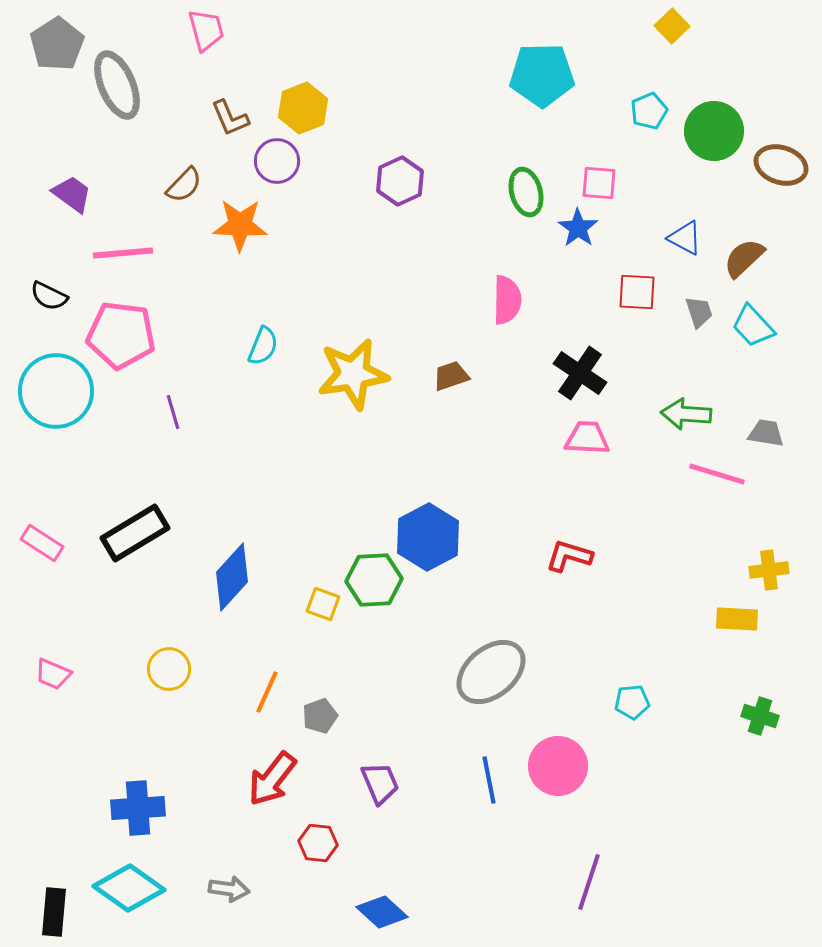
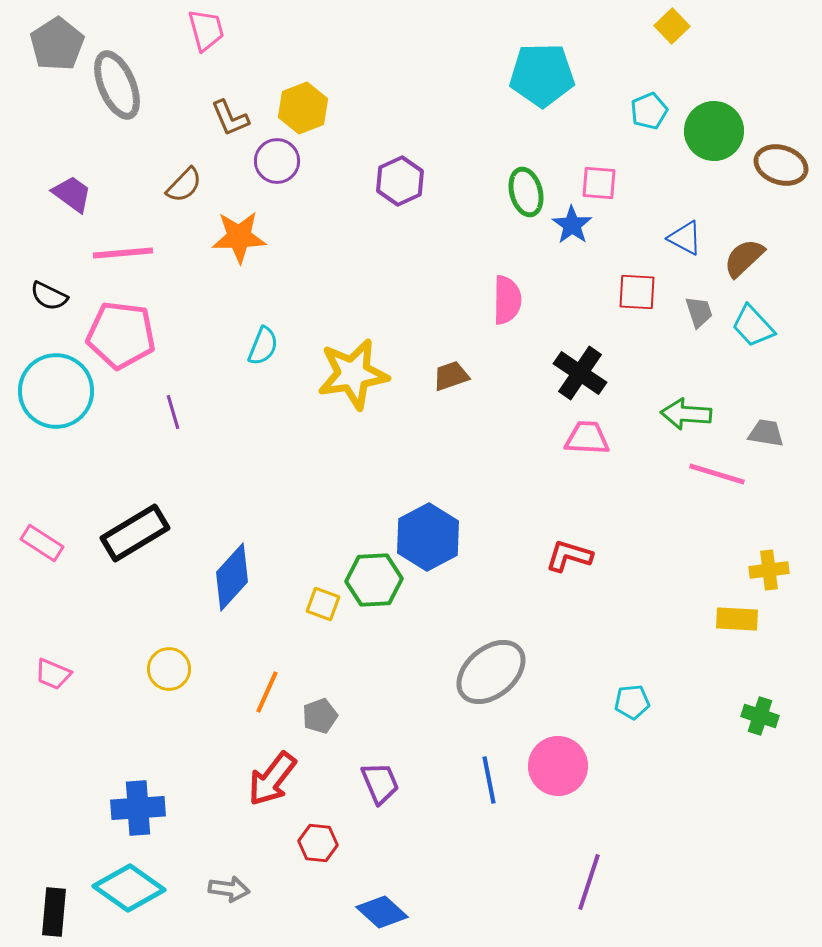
orange star at (240, 225): moved 1 px left, 12 px down; rotated 4 degrees counterclockwise
blue star at (578, 228): moved 6 px left, 3 px up
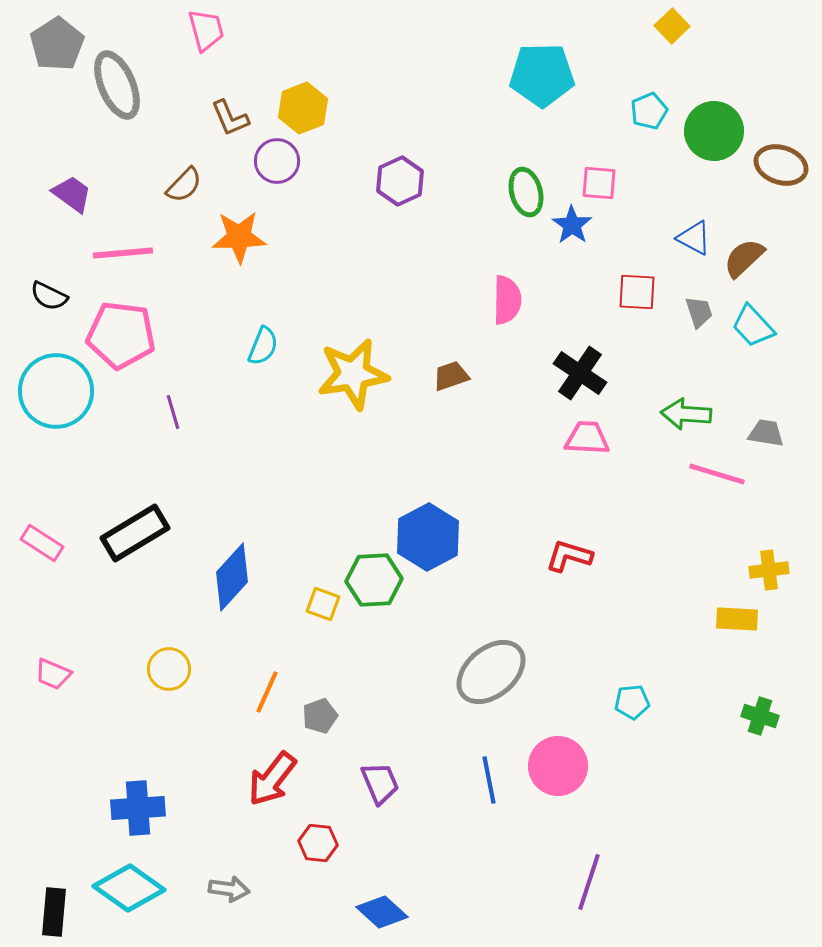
blue triangle at (685, 238): moved 9 px right
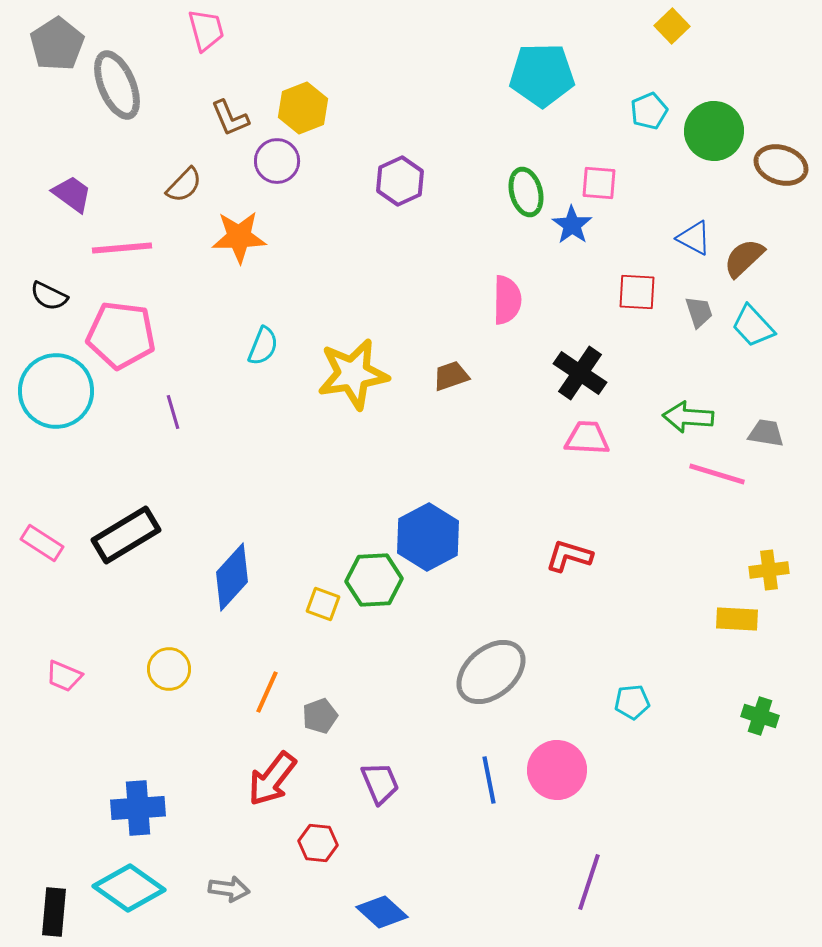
pink line at (123, 253): moved 1 px left, 5 px up
green arrow at (686, 414): moved 2 px right, 3 px down
black rectangle at (135, 533): moved 9 px left, 2 px down
pink trapezoid at (53, 674): moved 11 px right, 2 px down
pink circle at (558, 766): moved 1 px left, 4 px down
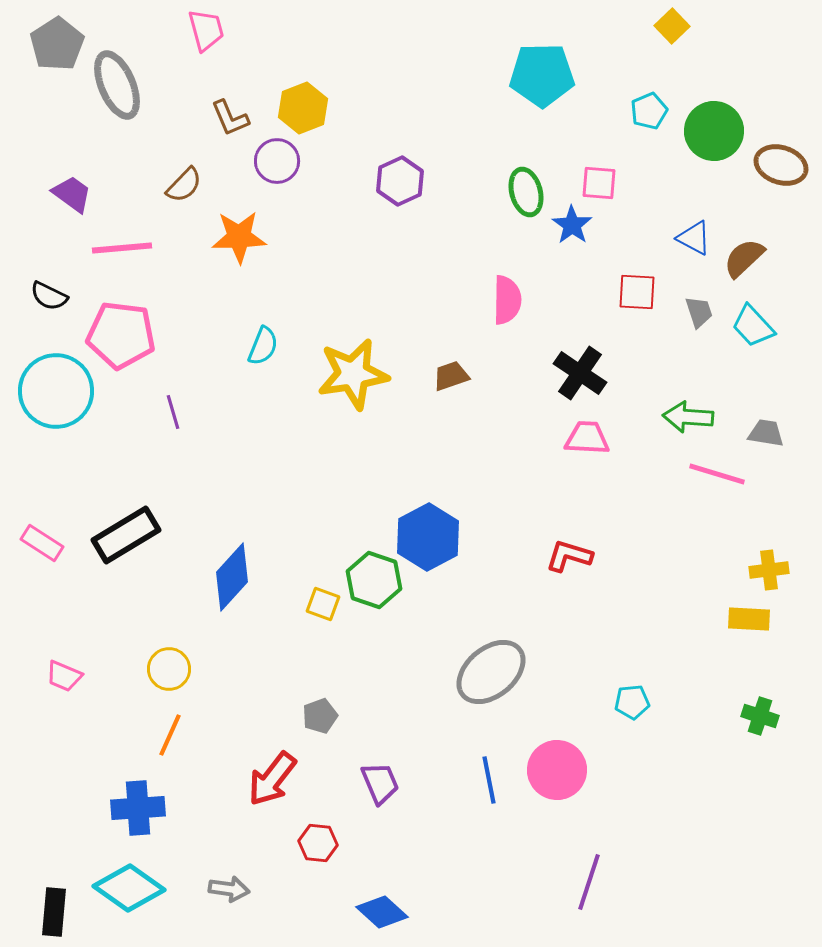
green hexagon at (374, 580): rotated 22 degrees clockwise
yellow rectangle at (737, 619): moved 12 px right
orange line at (267, 692): moved 97 px left, 43 px down
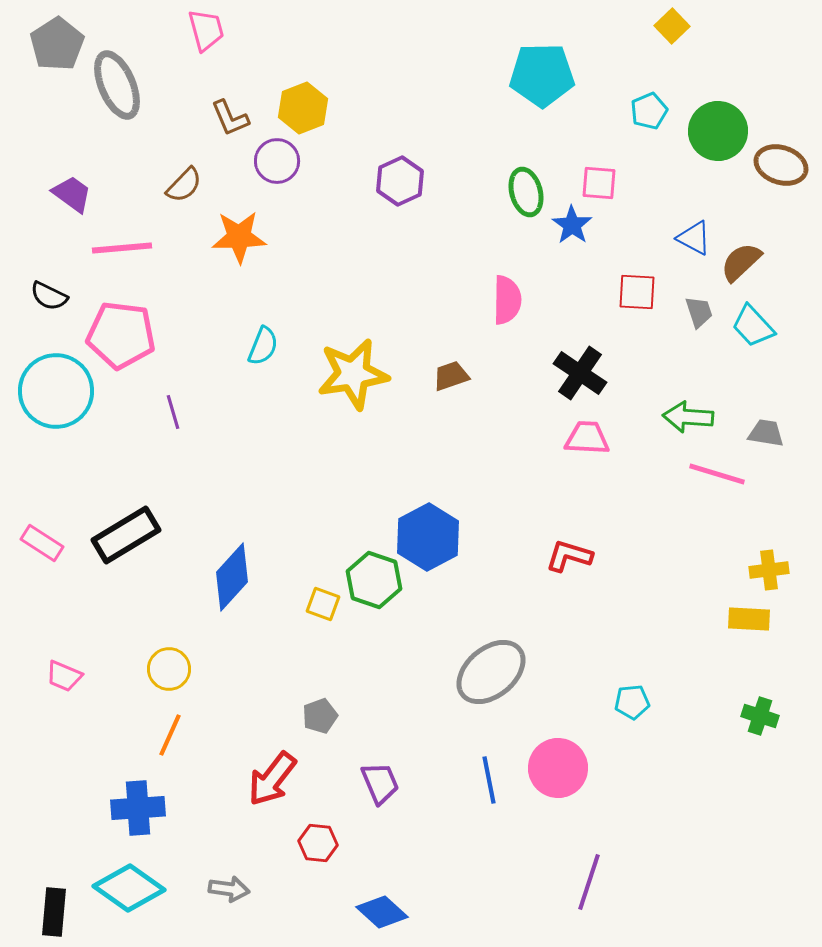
green circle at (714, 131): moved 4 px right
brown semicircle at (744, 258): moved 3 px left, 4 px down
pink circle at (557, 770): moved 1 px right, 2 px up
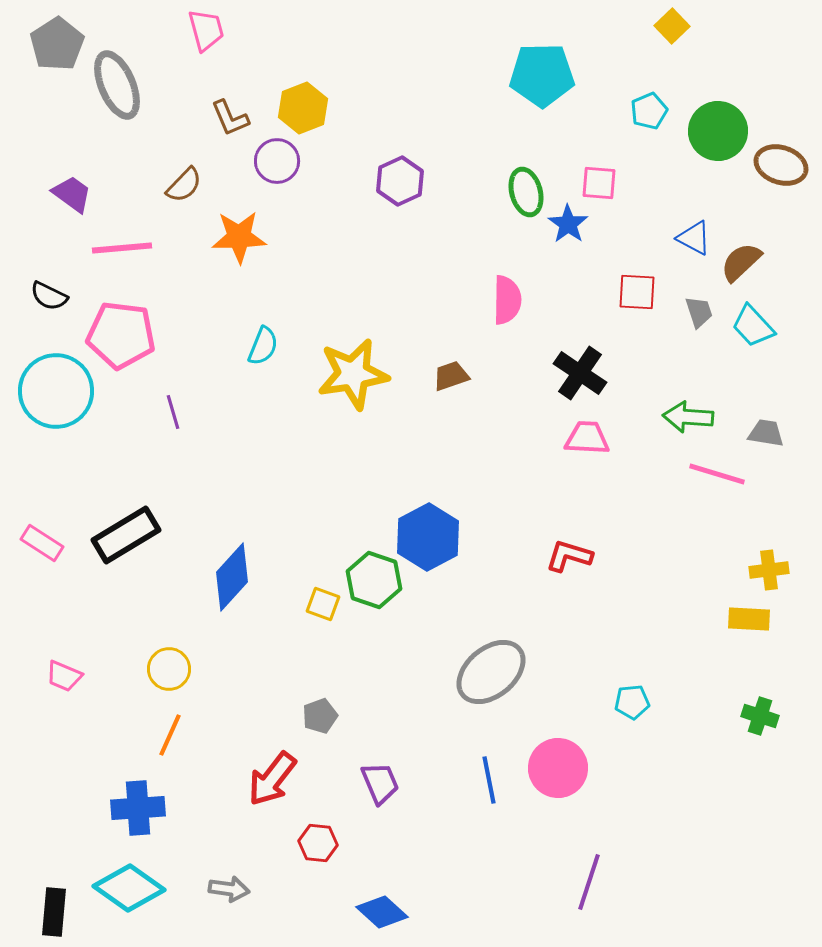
blue star at (572, 225): moved 4 px left, 1 px up
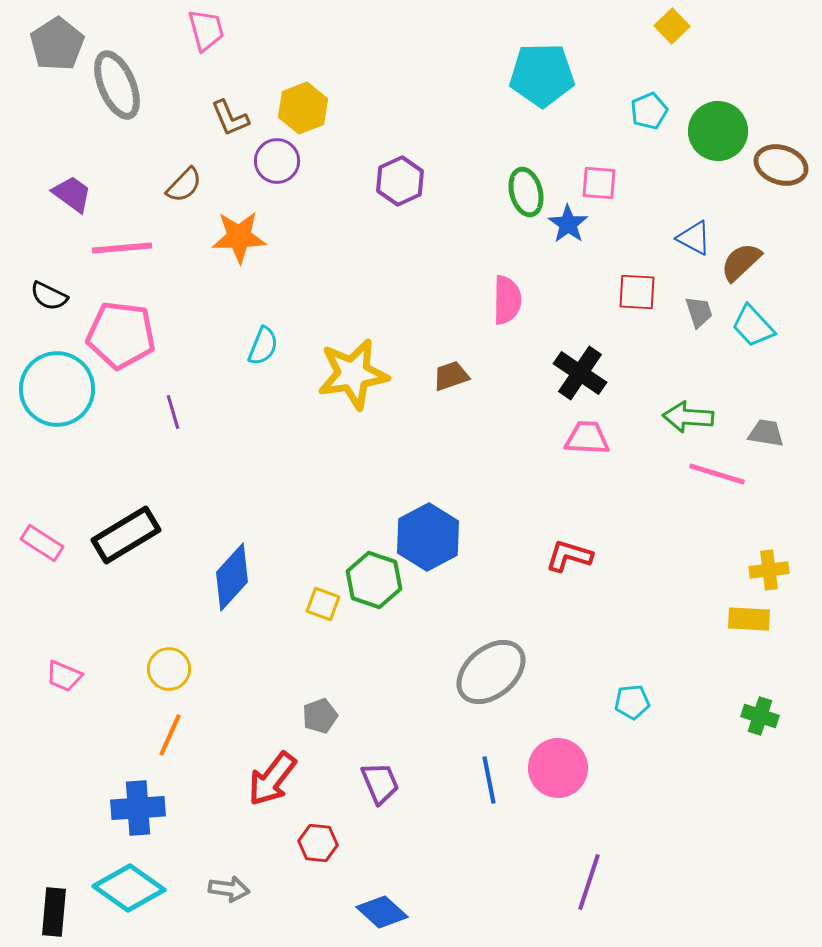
cyan circle at (56, 391): moved 1 px right, 2 px up
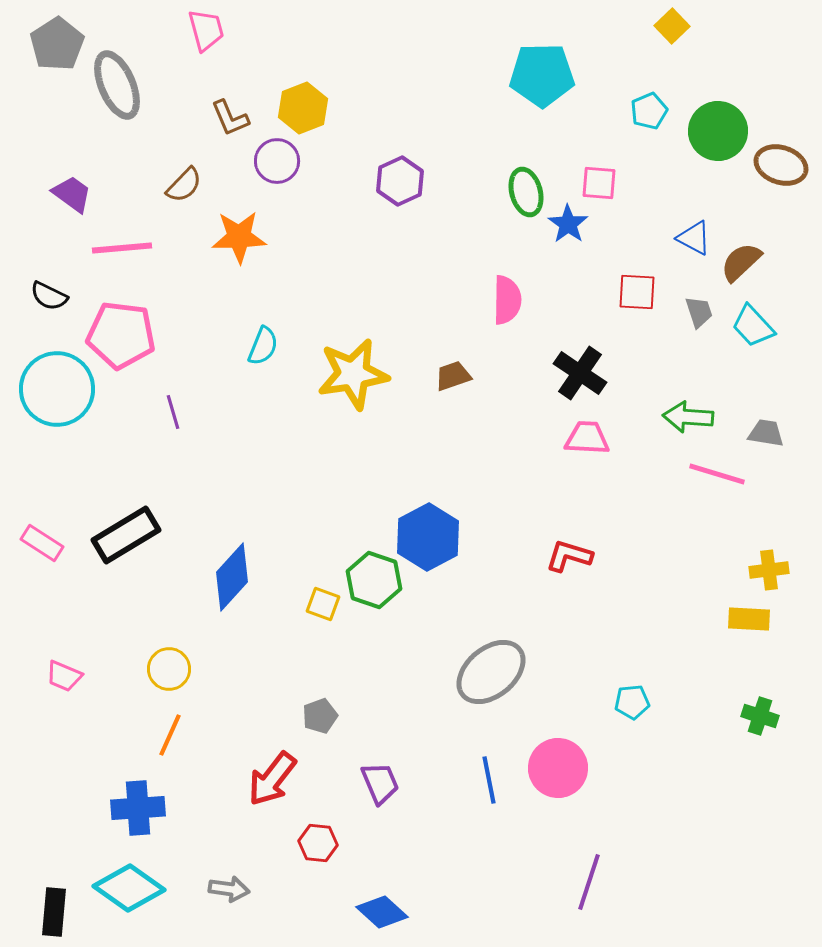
brown trapezoid at (451, 376): moved 2 px right
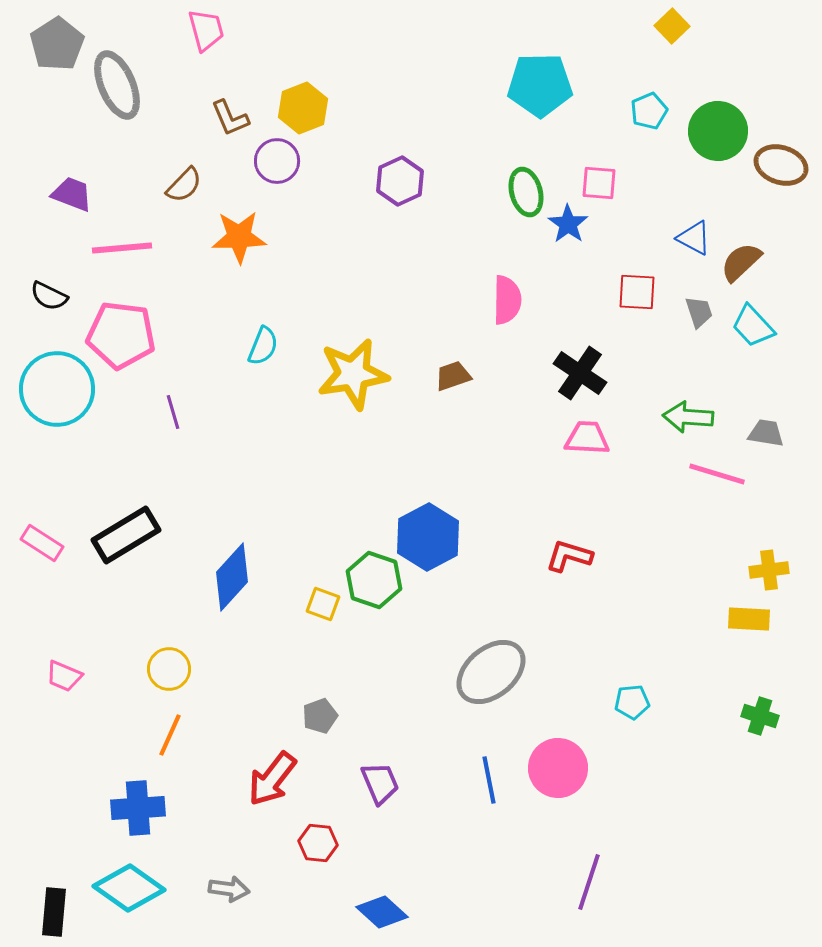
cyan pentagon at (542, 75): moved 2 px left, 10 px down
purple trapezoid at (72, 194): rotated 15 degrees counterclockwise
